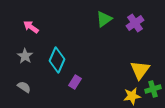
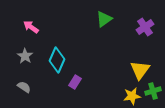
purple cross: moved 10 px right, 4 px down
green cross: moved 2 px down
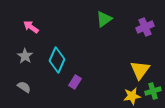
purple cross: rotated 12 degrees clockwise
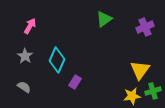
pink arrow: moved 1 px left, 1 px up; rotated 84 degrees clockwise
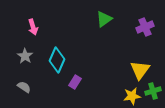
pink arrow: moved 3 px right, 1 px down; rotated 133 degrees clockwise
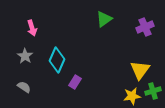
pink arrow: moved 1 px left, 1 px down
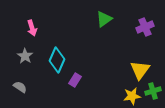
purple rectangle: moved 2 px up
gray semicircle: moved 4 px left
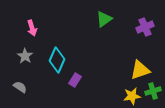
yellow triangle: rotated 35 degrees clockwise
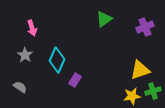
gray star: moved 1 px up
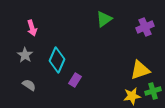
gray semicircle: moved 9 px right, 2 px up
